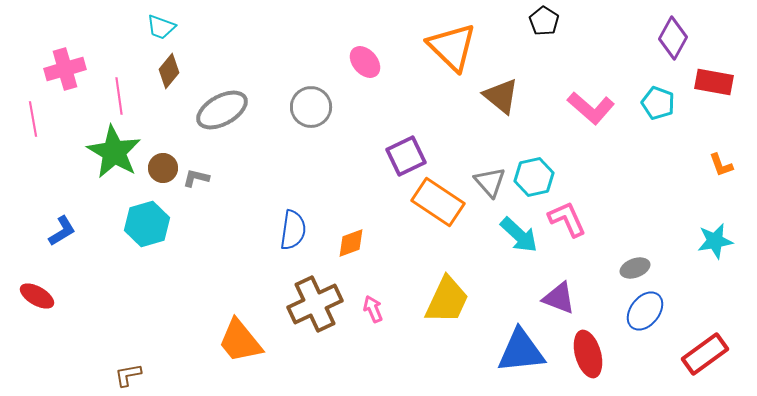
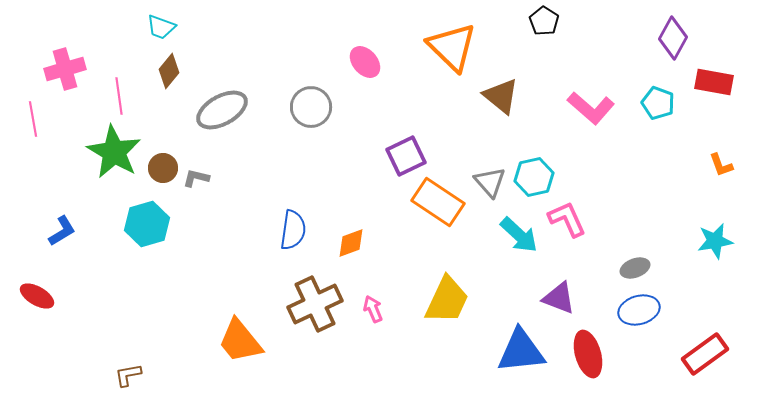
blue ellipse at (645, 311): moved 6 px left, 1 px up; rotated 36 degrees clockwise
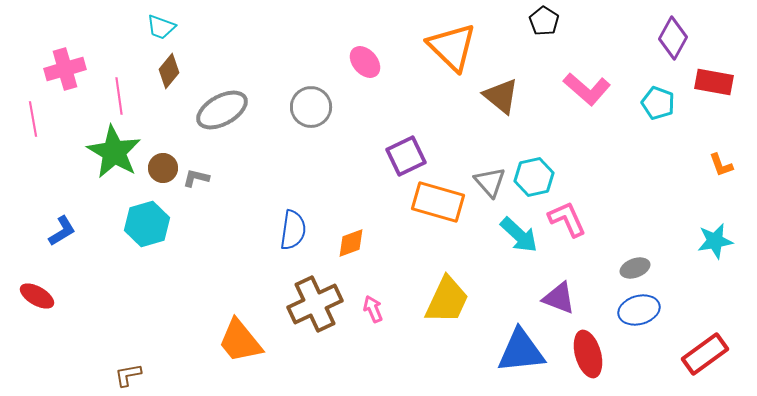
pink L-shape at (591, 108): moved 4 px left, 19 px up
orange rectangle at (438, 202): rotated 18 degrees counterclockwise
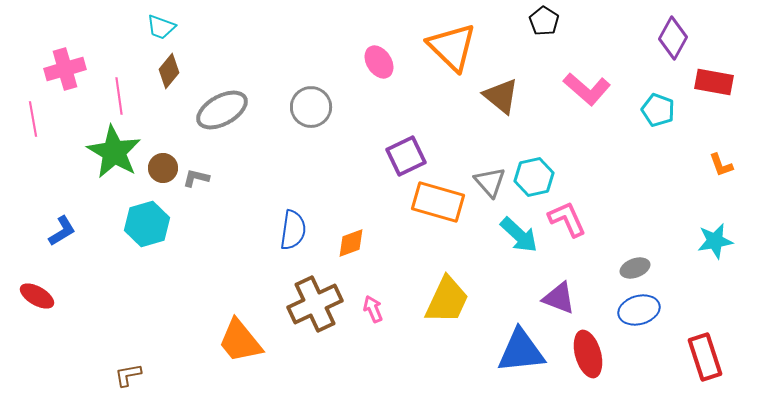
pink ellipse at (365, 62): moved 14 px right; rotated 8 degrees clockwise
cyan pentagon at (658, 103): moved 7 px down
red rectangle at (705, 354): moved 3 px down; rotated 72 degrees counterclockwise
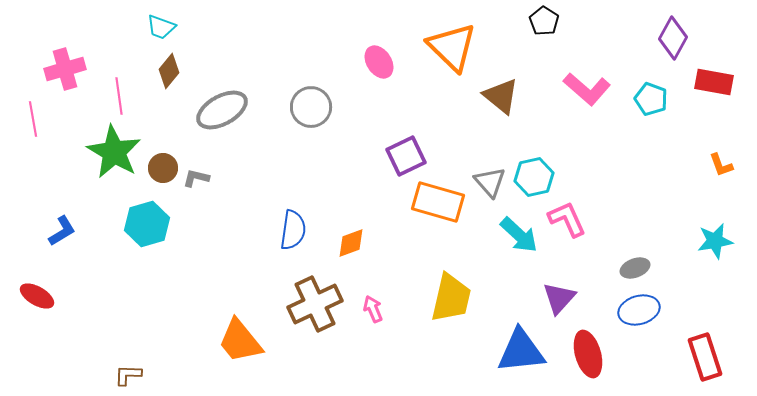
cyan pentagon at (658, 110): moved 7 px left, 11 px up
purple triangle at (559, 298): rotated 51 degrees clockwise
yellow trapezoid at (447, 300): moved 4 px right, 2 px up; rotated 12 degrees counterclockwise
brown L-shape at (128, 375): rotated 12 degrees clockwise
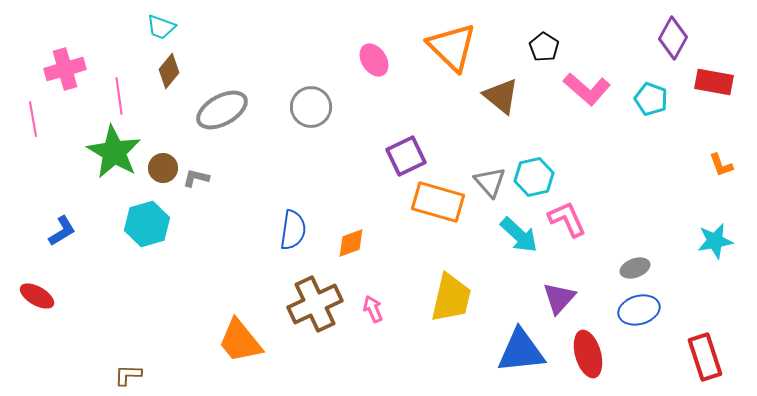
black pentagon at (544, 21): moved 26 px down
pink ellipse at (379, 62): moved 5 px left, 2 px up
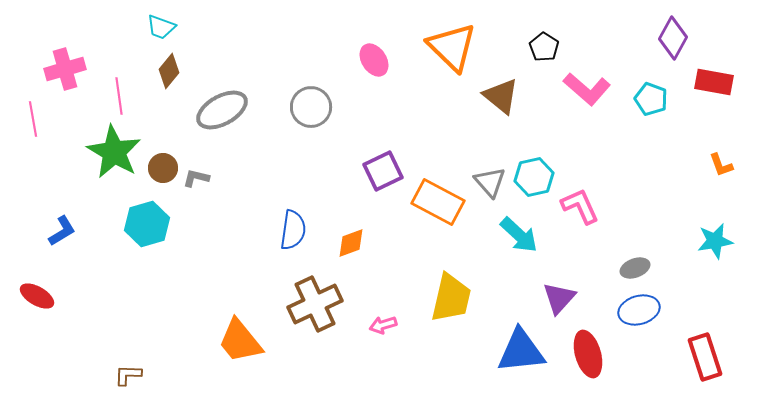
purple square at (406, 156): moved 23 px left, 15 px down
orange rectangle at (438, 202): rotated 12 degrees clockwise
pink L-shape at (567, 219): moved 13 px right, 13 px up
pink arrow at (373, 309): moved 10 px right, 16 px down; rotated 84 degrees counterclockwise
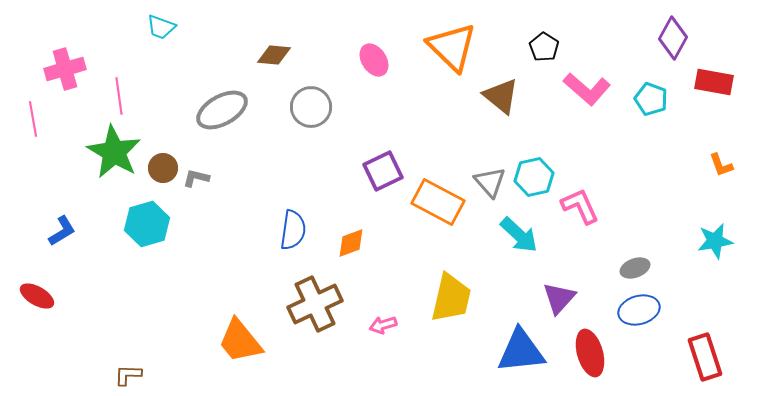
brown diamond at (169, 71): moved 105 px right, 16 px up; rotated 56 degrees clockwise
red ellipse at (588, 354): moved 2 px right, 1 px up
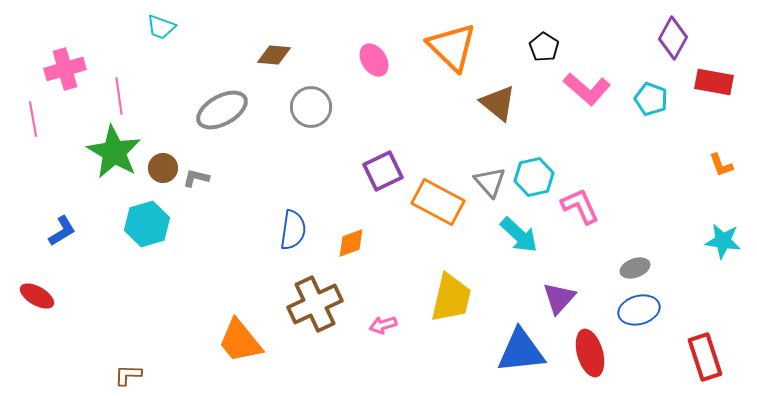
brown triangle at (501, 96): moved 3 px left, 7 px down
cyan star at (715, 241): moved 8 px right; rotated 18 degrees clockwise
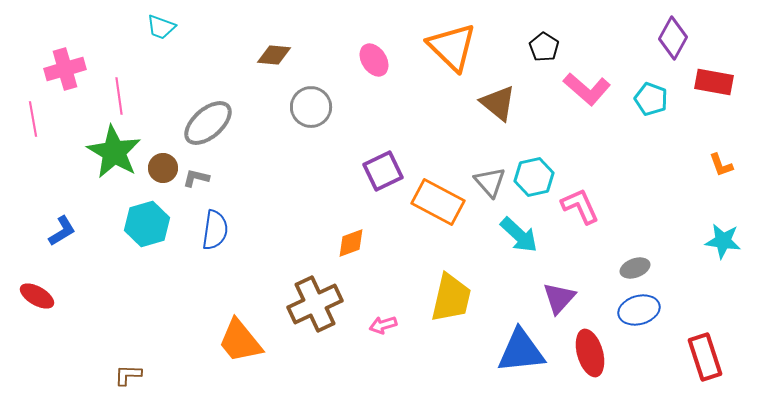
gray ellipse at (222, 110): moved 14 px left, 13 px down; rotated 12 degrees counterclockwise
blue semicircle at (293, 230): moved 78 px left
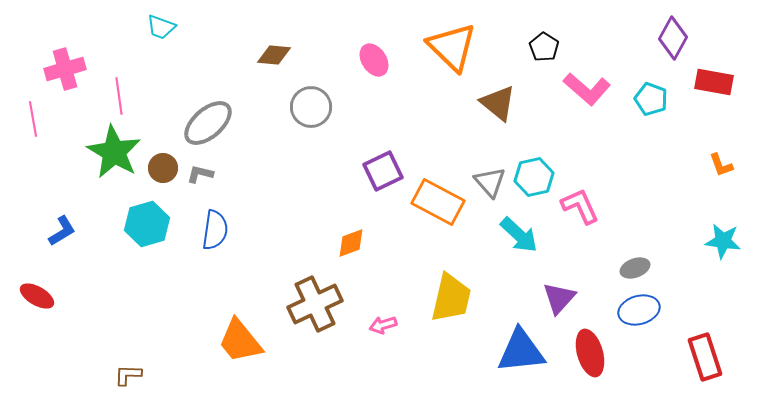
gray L-shape at (196, 178): moved 4 px right, 4 px up
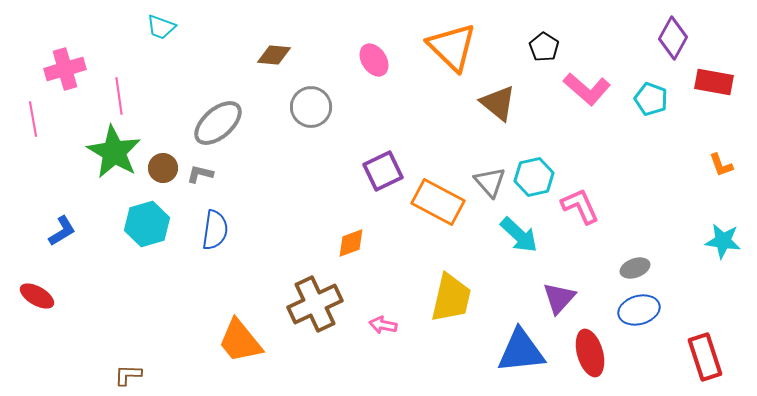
gray ellipse at (208, 123): moved 10 px right
pink arrow at (383, 325): rotated 28 degrees clockwise
